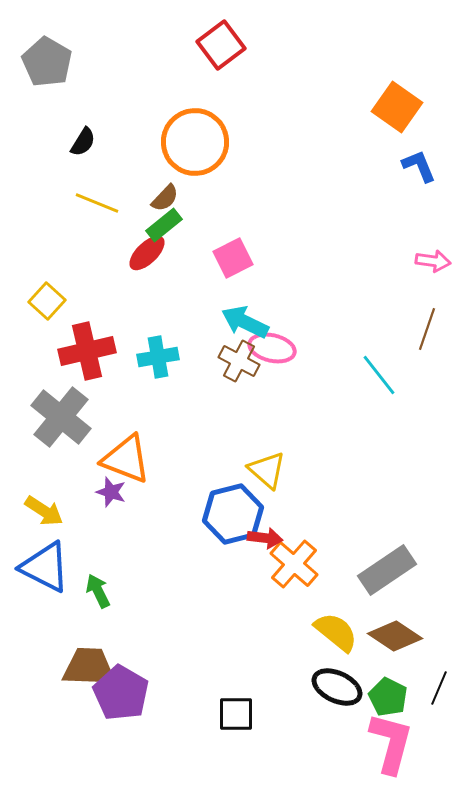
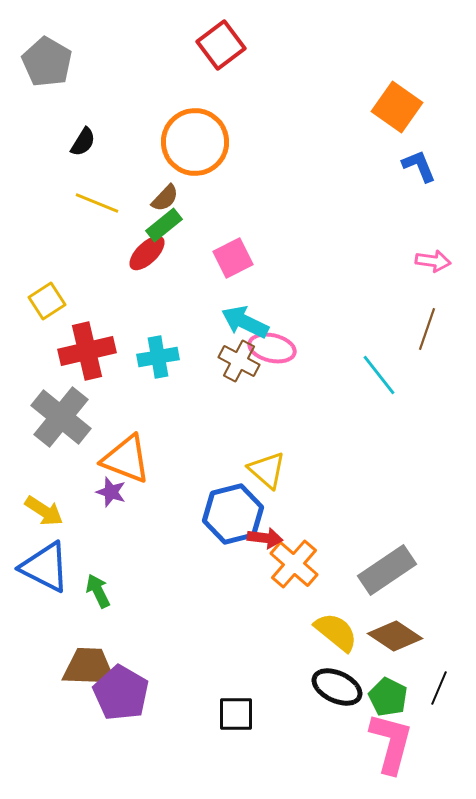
yellow square: rotated 15 degrees clockwise
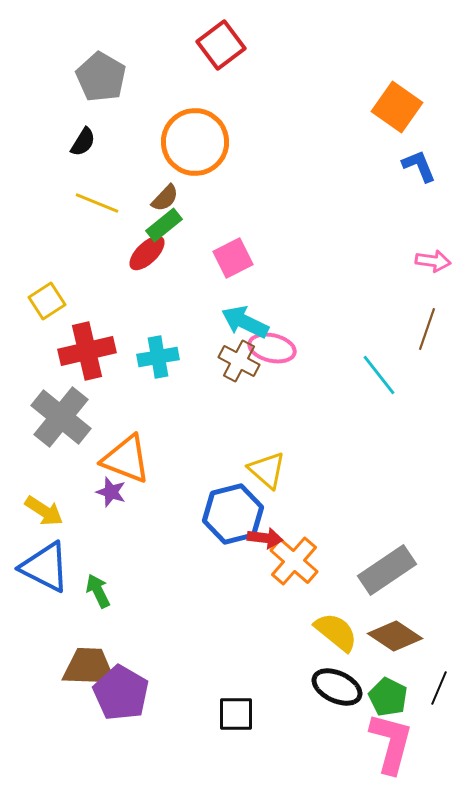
gray pentagon: moved 54 px right, 15 px down
orange cross: moved 3 px up
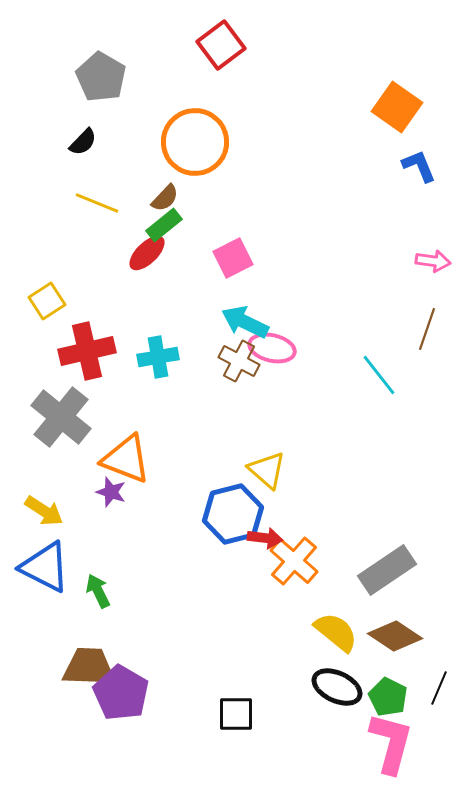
black semicircle: rotated 12 degrees clockwise
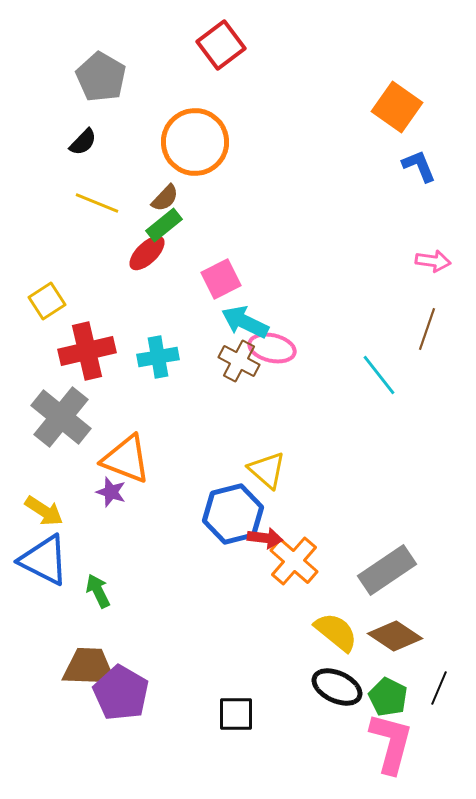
pink square: moved 12 px left, 21 px down
blue triangle: moved 1 px left, 7 px up
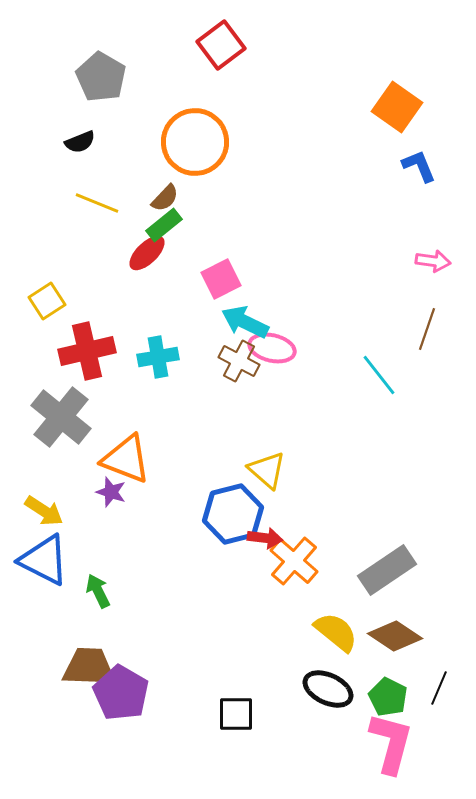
black semicircle: moved 3 px left; rotated 24 degrees clockwise
black ellipse: moved 9 px left, 2 px down
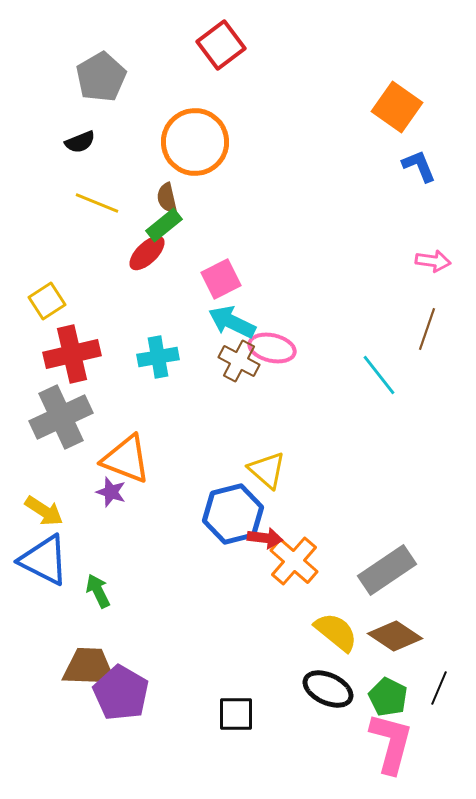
gray pentagon: rotated 12 degrees clockwise
brown semicircle: moved 2 px right; rotated 124 degrees clockwise
cyan arrow: moved 13 px left
red cross: moved 15 px left, 3 px down
gray cross: rotated 26 degrees clockwise
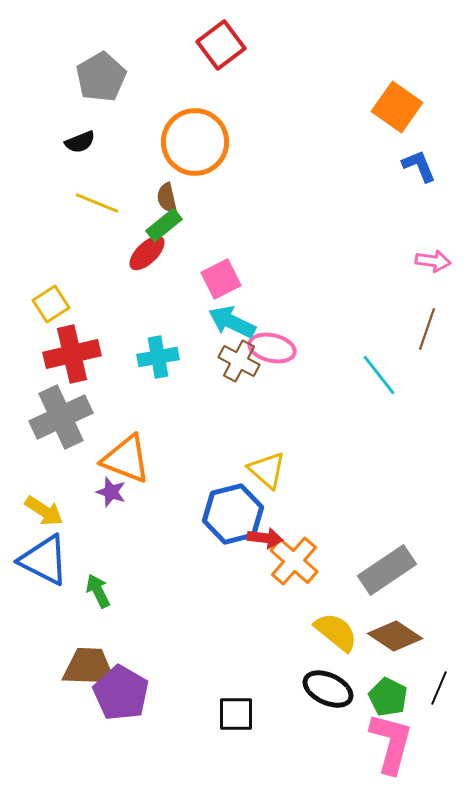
yellow square: moved 4 px right, 3 px down
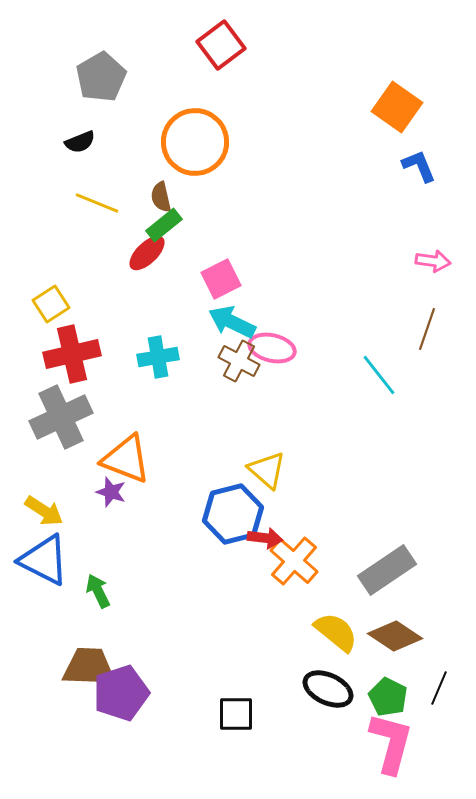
brown semicircle: moved 6 px left, 1 px up
purple pentagon: rotated 24 degrees clockwise
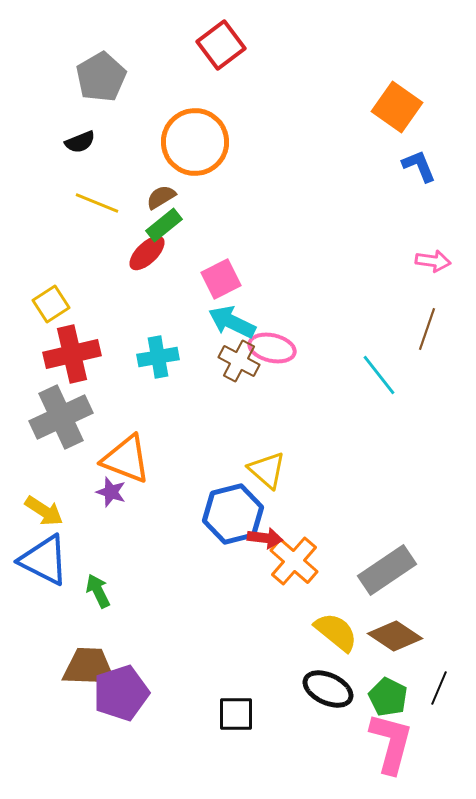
brown semicircle: rotated 72 degrees clockwise
